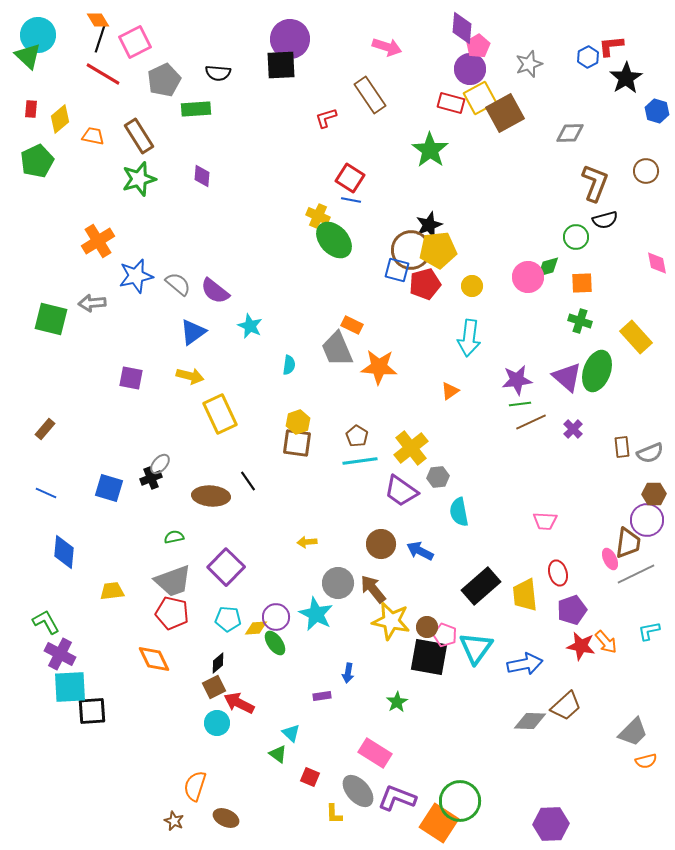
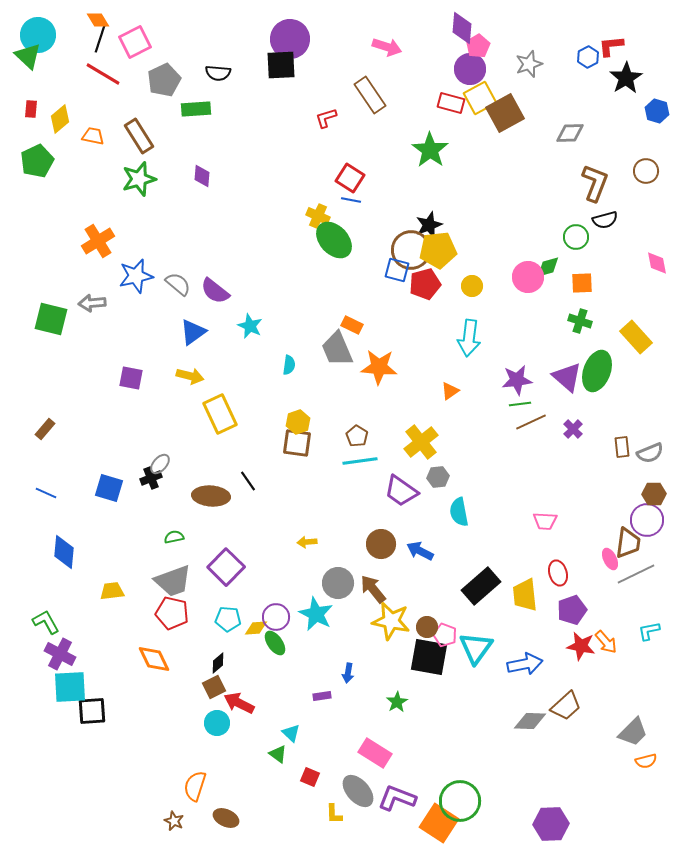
yellow cross at (411, 448): moved 10 px right, 6 px up
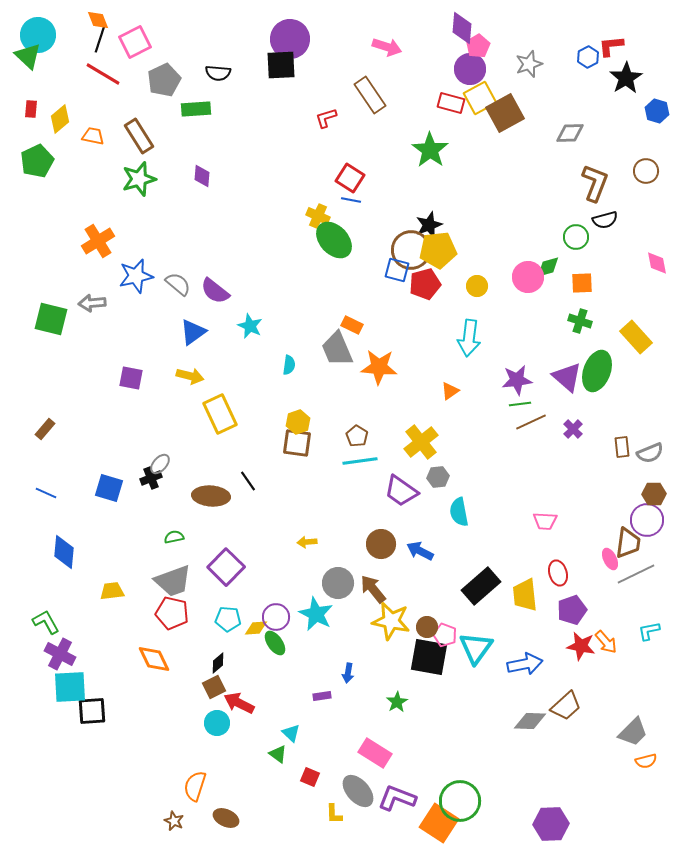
orange diamond at (98, 20): rotated 10 degrees clockwise
yellow circle at (472, 286): moved 5 px right
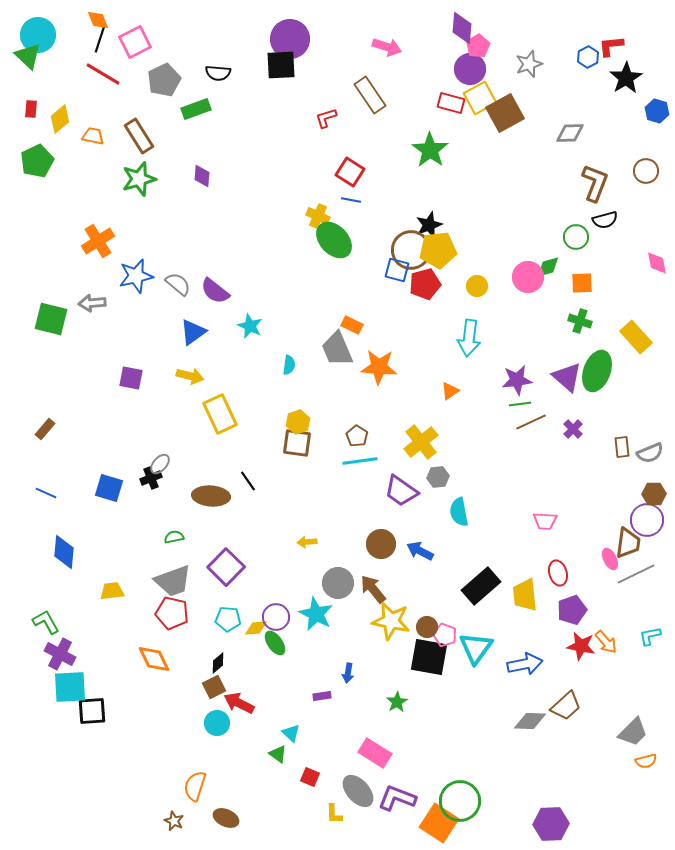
green rectangle at (196, 109): rotated 16 degrees counterclockwise
red square at (350, 178): moved 6 px up
cyan L-shape at (649, 631): moved 1 px right, 5 px down
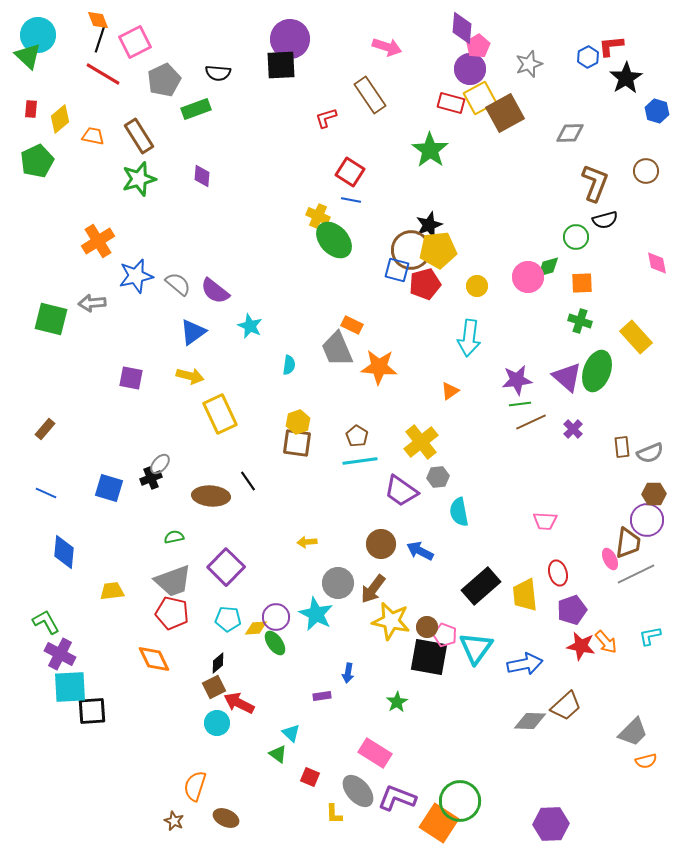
brown arrow at (373, 589): rotated 104 degrees counterclockwise
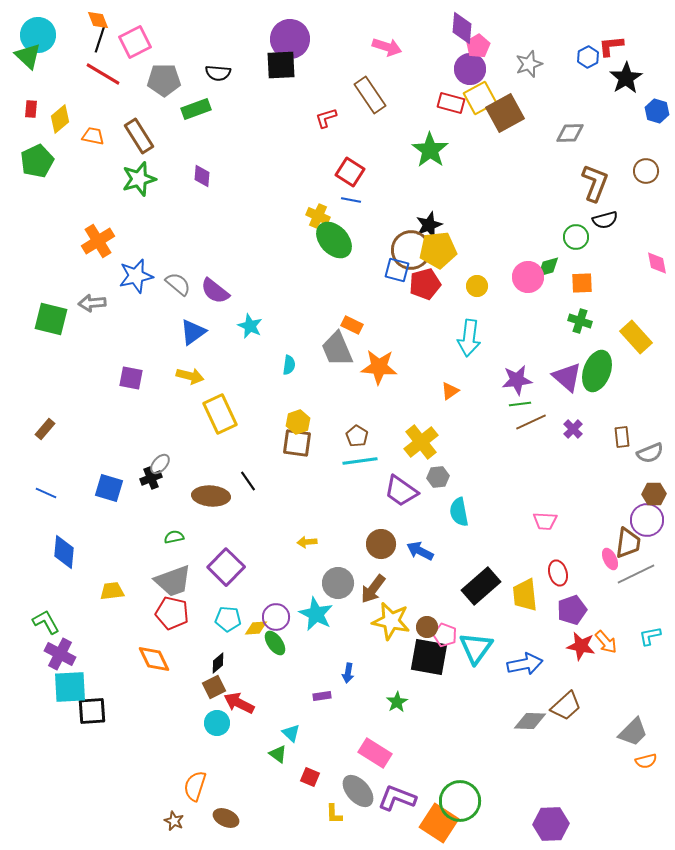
gray pentagon at (164, 80): rotated 24 degrees clockwise
brown rectangle at (622, 447): moved 10 px up
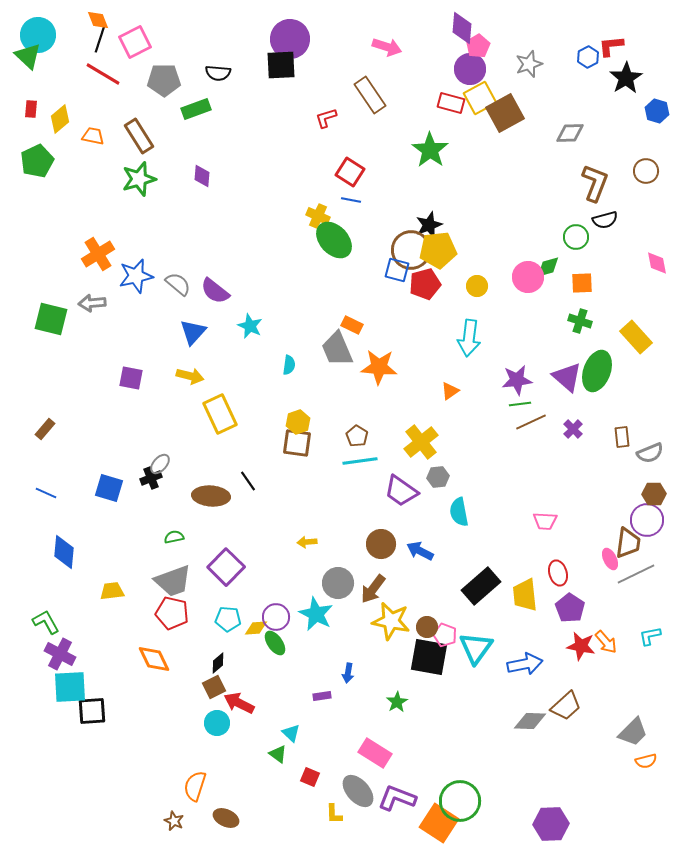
orange cross at (98, 241): moved 13 px down
blue triangle at (193, 332): rotated 12 degrees counterclockwise
purple pentagon at (572, 610): moved 2 px left, 2 px up; rotated 20 degrees counterclockwise
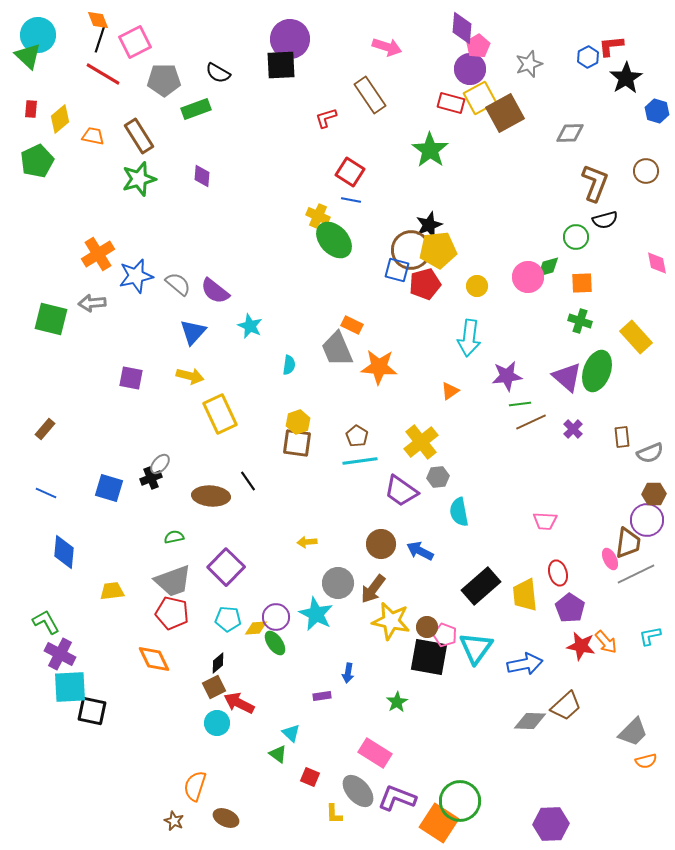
black semicircle at (218, 73): rotated 25 degrees clockwise
purple star at (517, 380): moved 10 px left, 4 px up
black square at (92, 711): rotated 16 degrees clockwise
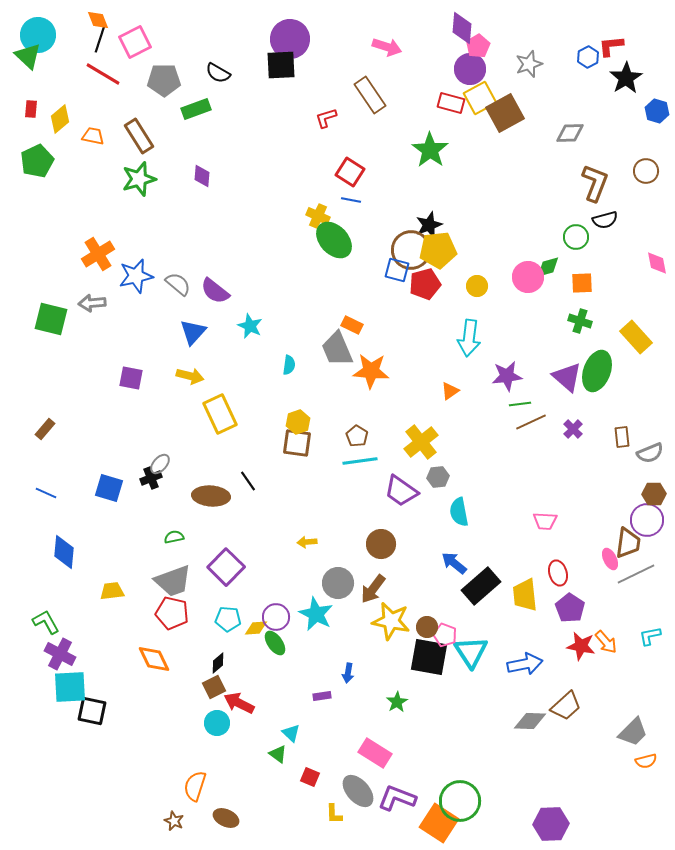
orange star at (379, 367): moved 8 px left, 4 px down
blue arrow at (420, 551): moved 34 px right, 12 px down; rotated 12 degrees clockwise
cyan triangle at (476, 648): moved 5 px left, 4 px down; rotated 9 degrees counterclockwise
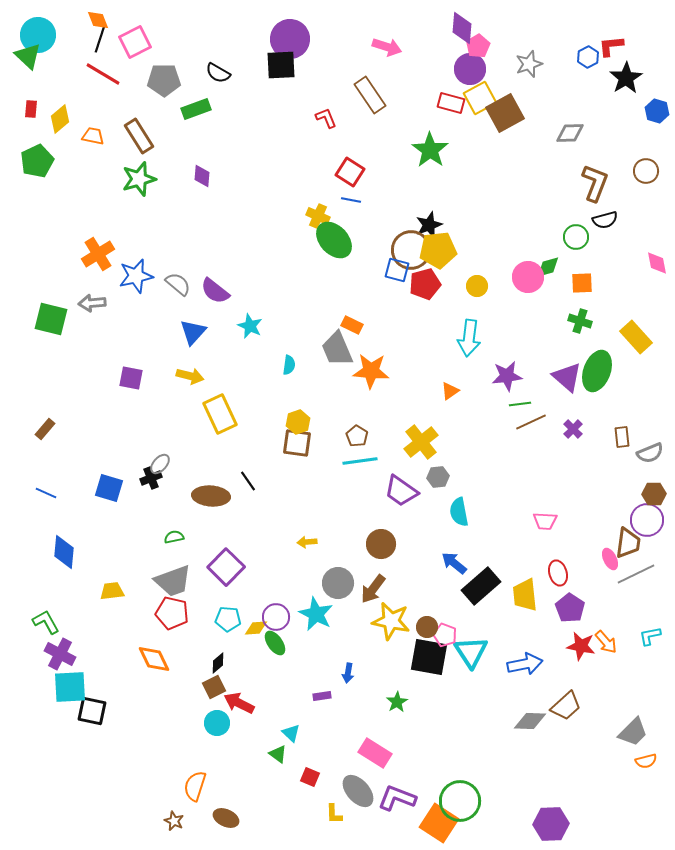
red L-shape at (326, 118): rotated 85 degrees clockwise
